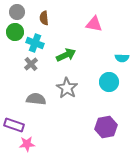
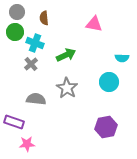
purple rectangle: moved 3 px up
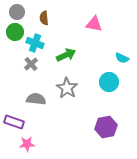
cyan semicircle: rotated 24 degrees clockwise
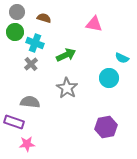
brown semicircle: rotated 112 degrees clockwise
cyan circle: moved 4 px up
gray semicircle: moved 6 px left, 3 px down
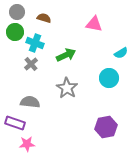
cyan semicircle: moved 1 px left, 5 px up; rotated 56 degrees counterclockwise
purple rectangle: moved 1 px right, 1 px down
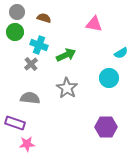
cyan cross: moved 4 px right, 2 px down
gray semicircle: moved 4 px up
purple hexagon: rotated 10 degrees clockwise
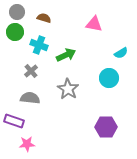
gray cross: moved 7 px down
gray star: moved 1 px right, 1 px down
purple rectangle: moved 1 px left, 2 px up
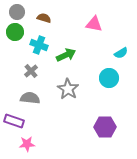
purple hexagon: moved 1 px left
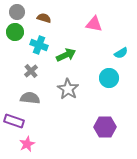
pink star: rotated 21 degrees counterclockwise
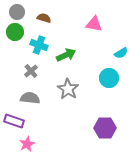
purple hexagon: moved 1 px down
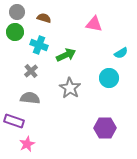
gray star: moved 2 px right, 1 px up
